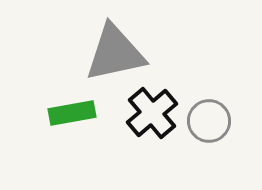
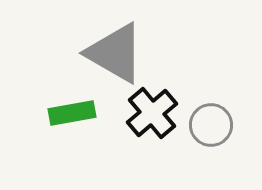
gray triangle: rotated 42 degrees clockwise
gray circle: moved 2 px right, 4 px down
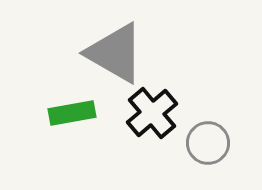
gray circle: moved 3 px left, 18 px down
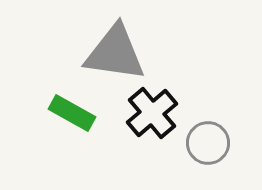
gray triangle: rotated 22 degrees counterclockwise
green rectangle: rotated 39 degrees clockwise
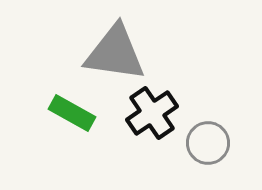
black cross: rotated 6 degrees clockwise
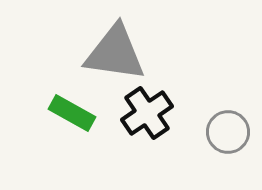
black cross: moved 5 px left
gray circle: moved 20 px right, 11 px up
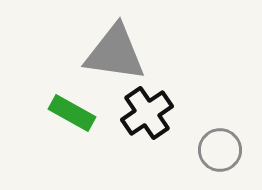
gray circle: moved 8 px left, 18 px down
